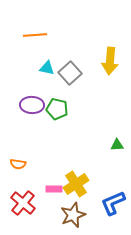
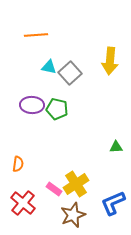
orange line: moved 1 px right
cyan triangle: moved 2 px right, 1 px up
green triangle: moved 1 px left, 2 px down
orange semicircle: rotated 91 degrees counterclockwise
pink rectangle: rotated 35 degrees clockwise
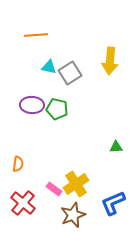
gray square: rotated 10 degrees clockwise
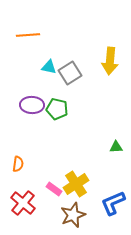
orange line: moved 8 px left
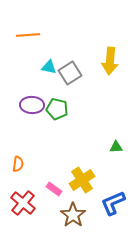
yellow cross: moved 6 px right, 4 px up
brown star: rotated 15 degrees counterclockwise
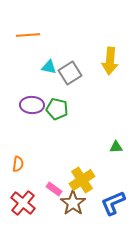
brown star: moved 12 px up
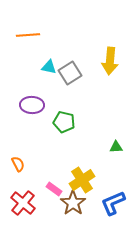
green pentagon: moved 7 px right, 13 px down
orange semicircle: rotated 35 degrees counterclockwise
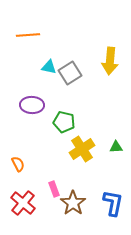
yellow cross: moved 31 px up
pink rectangle: rotated 35 degrees clockwise
blue L-shape: rotated 124 degrees clockwise
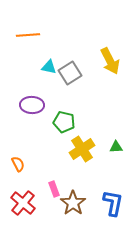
yellow arrow: rotated 32 degrees counterclockwise
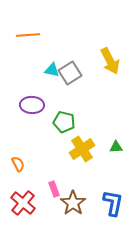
cyan triangle: moved 3 px right, 3 px down
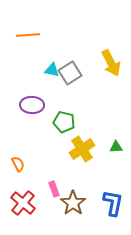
yellow arrow: moved 1 px right, 2 px down
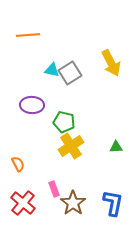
yellow cross: moved 11 px left, 3 px up
